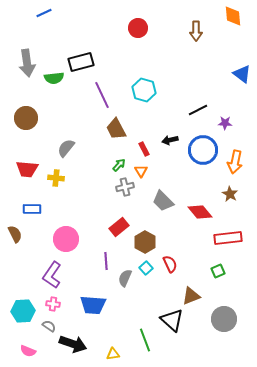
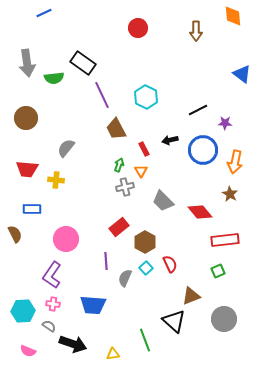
black rectangle at (81, 62): moved 2 px right, 1 px down; rotated 50 degrees clockwise
cyan hexagon at (144, 90): moved 2 px right, 7 px down; rotated 10 degrees clockwise
green arrow at (119, 165): rotated 24 degrees counterclockwise
yellow cross at (56, 178): moved 2 px down
red rectangle at (228, 238): moved 3 px left, 2 px down
black triangle at (172, 320): moved 2 px right, 1 px down
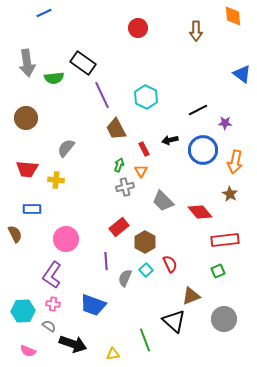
cyan square at (146, 268): moved 2 px down
blue trapezoid at (93, 305): rotated 16 degrees clockwise
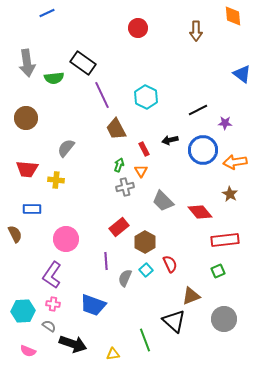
blue line at (44, 13): moved 3 px right
orange arrow at (235, 162): rotated 70 degrees clockwise
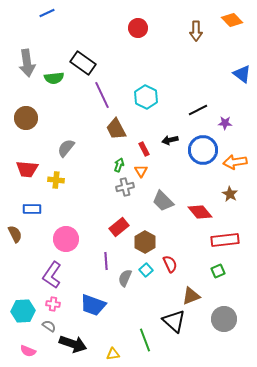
orange diamond at (233, 16): moved 1 px left, 4 px down; rotated 40 degrees counterclockwise
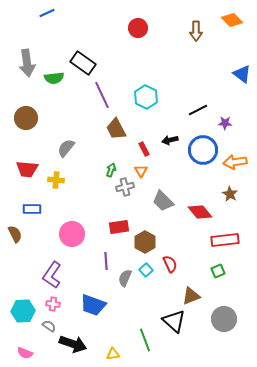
green arrow at (119, 165): moved 8 px left, 5 px down
red rectangle at (119, 227): rotated 30 degrees clockwise
pink circle at (66, 239): moved 6 px right, 5 px up
pink semicircle at (28, 351): moved 3 px left, 2 px down
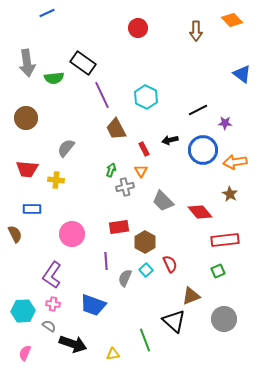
pink semicircle at (25, 353): rotated 91 degrees clockwise
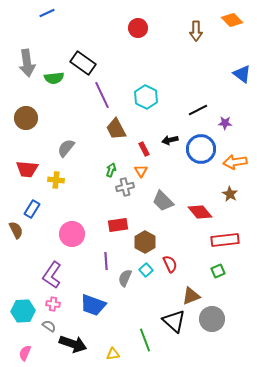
blue circle at (203, 150): moved 2 px left, 1 px up
blue rectangle at (32, 209): rotated 60 degrees counterclockwise
red rectangle at (119, 227): moved 1 px left, 2 px up
brown semicircle at (15, 234): moved 1 px right, 4 px up
gray circle at (224, 319): moved 12 px left
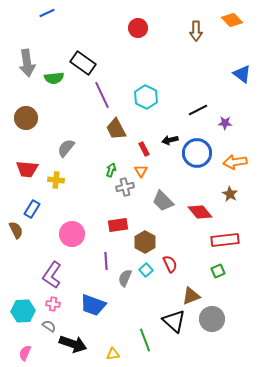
blue circle at (201, 149): moved 4 px left, 4 px down
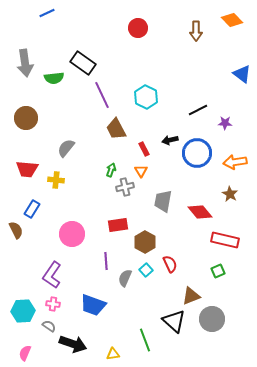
gray arrow at (27, 63): moved 2 px left
gray trapezoid at (163, 201): rotated 55 degrees clockwise
red rectangle at (225, 240): rotated 20 degrees clockwise
